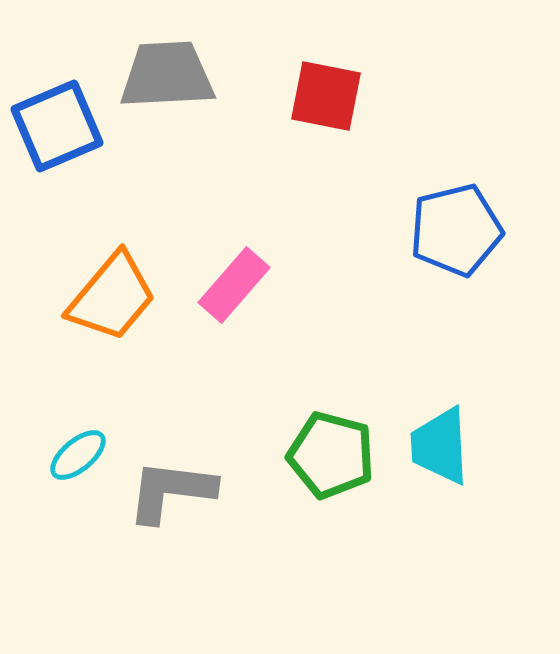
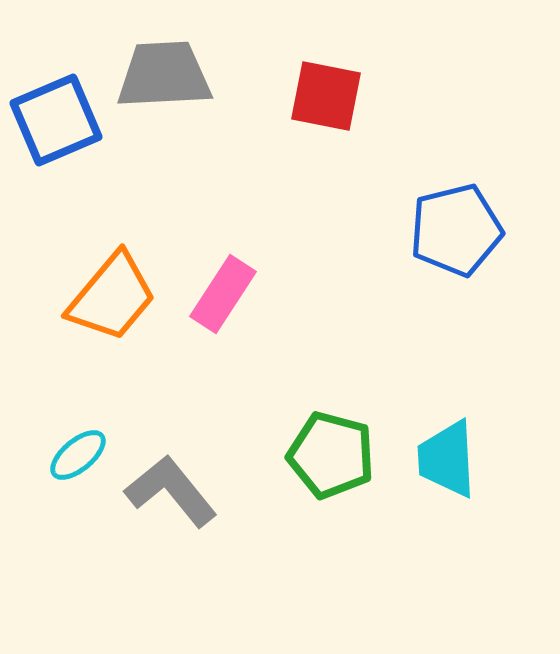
gray trapezoid: moved 3 px left
blue square: moved 1 px left, 6 px up
pink rectangle: moved 11 px left, 9 px down; rotated 8 degrees counterclockwise
cyan trapezoid: moved 7 px right, 13 px down
gray L-shape: rotated 44 degrees clockwise
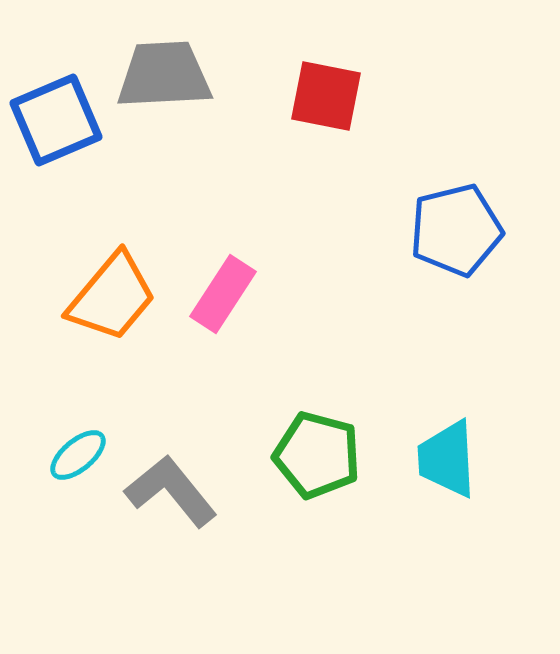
green pentagon: moved 14 px left
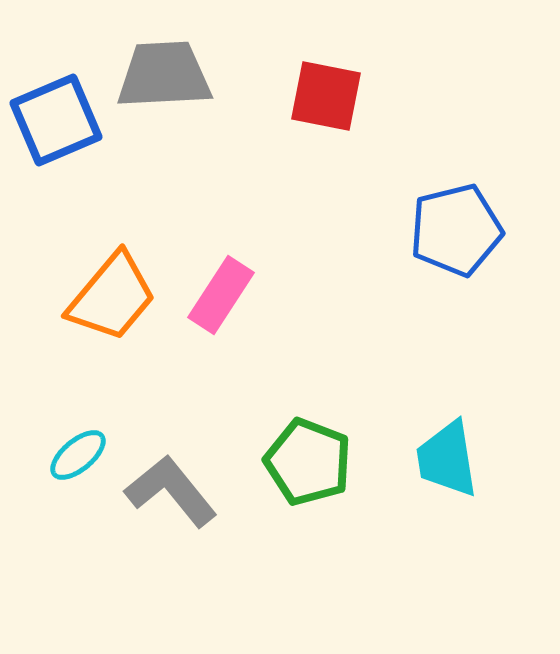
pink rectangle: moved 2 px left, 1 px down
green pentagon: moved 9 px left, 7 px down; rotated 6 degrees clockwise
cyan trapezoid: rotated 6 degrees counterclockwise
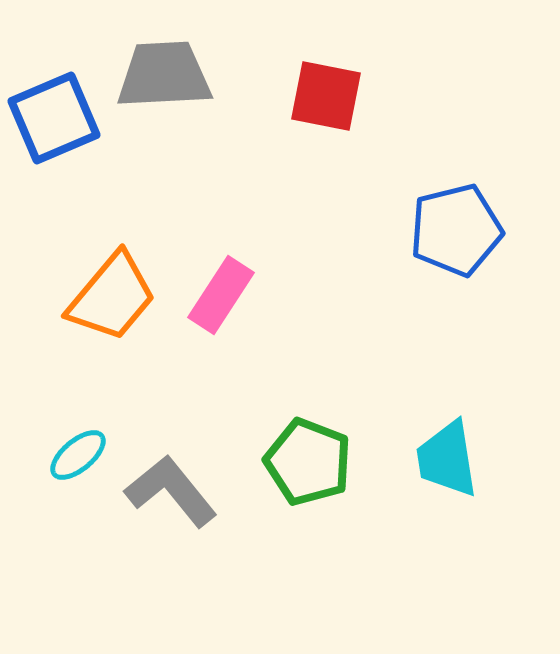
blue square: moved 2 px left, 2 px up
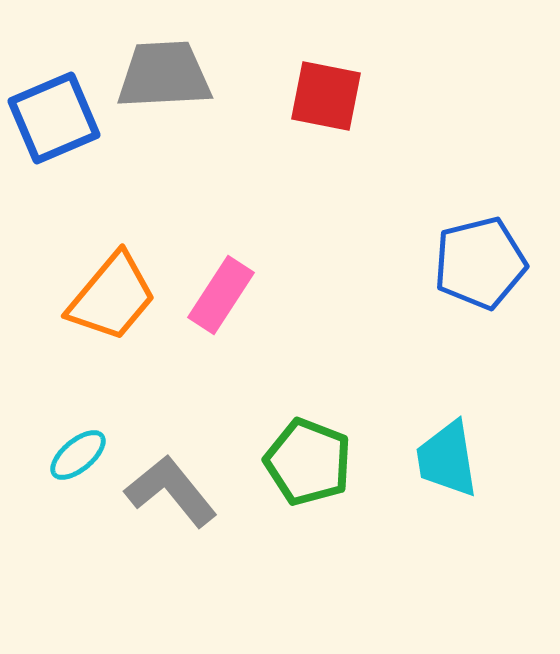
blue pentagon: moved 24 px right, 33 px down
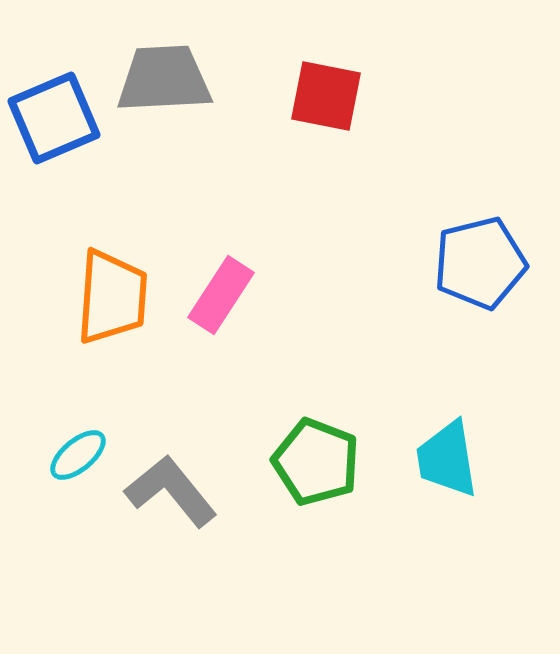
gray trapezoid: moved 4 px down
orange trapezoid: rotated 36 degrees counterclockwise
green pentagon: moved 8 px right
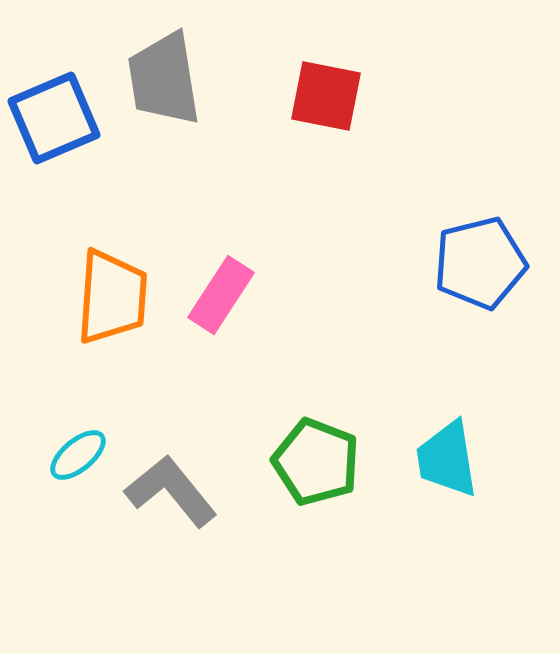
gray trapezoid: rotated 96 degrees counterclockwise
